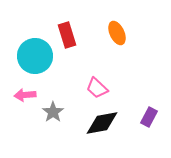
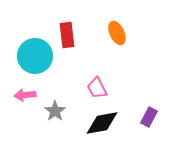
red rectangle: rotated 10 degrees clockwise
pink trapezoid: rotated 20 degrees clockwise
gray star: moved 2 px right, 1 px up
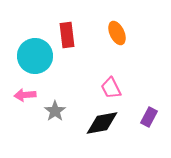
pink trapezoid: moved 14 px right
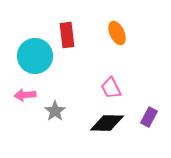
black diamond: moved 5 px right; rotated 12 degrees clockwise
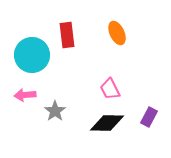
cyan circle: moved 3 px left, 1 px up
pink trapezoid: moved 1 px left, 1 px down
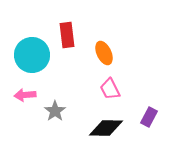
orange ellipse: moved 13 px left, 20 px down
black diamond: moved 1 px left, 5 px down
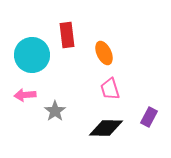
pink trapezoid: rotated 10 degrees clockwise
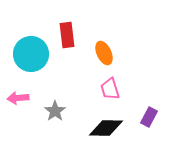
cyan circle: moved 1 px left, 1 px up
pink arrow: moved 7 px left, 3 px down
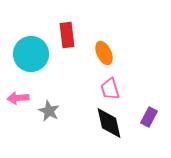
gray star: moved 6 px left; rotated 10 degrees counterclockwise
black diamond: moved 3 px right, 5 px up; rotated 76 degrees clockwise
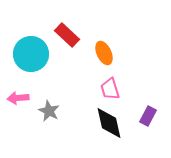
red rectangle: rotated 40 degrees counterclockwise
purple rectangle: moved 1 px left, 1 px up
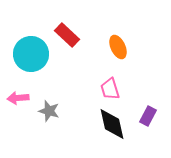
orange ellipse: moved 14 px right, 6 px up
gray star: rotated 10 degrees counterclockwise
black diamond: moved 3 px right, 1 px down
